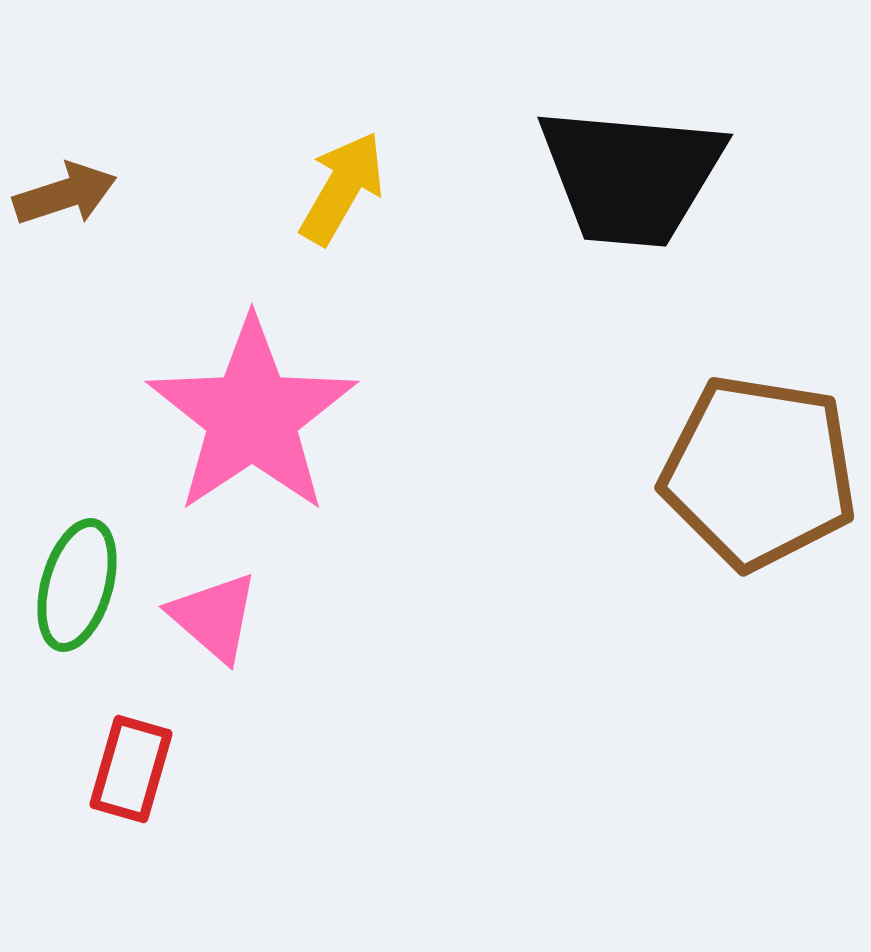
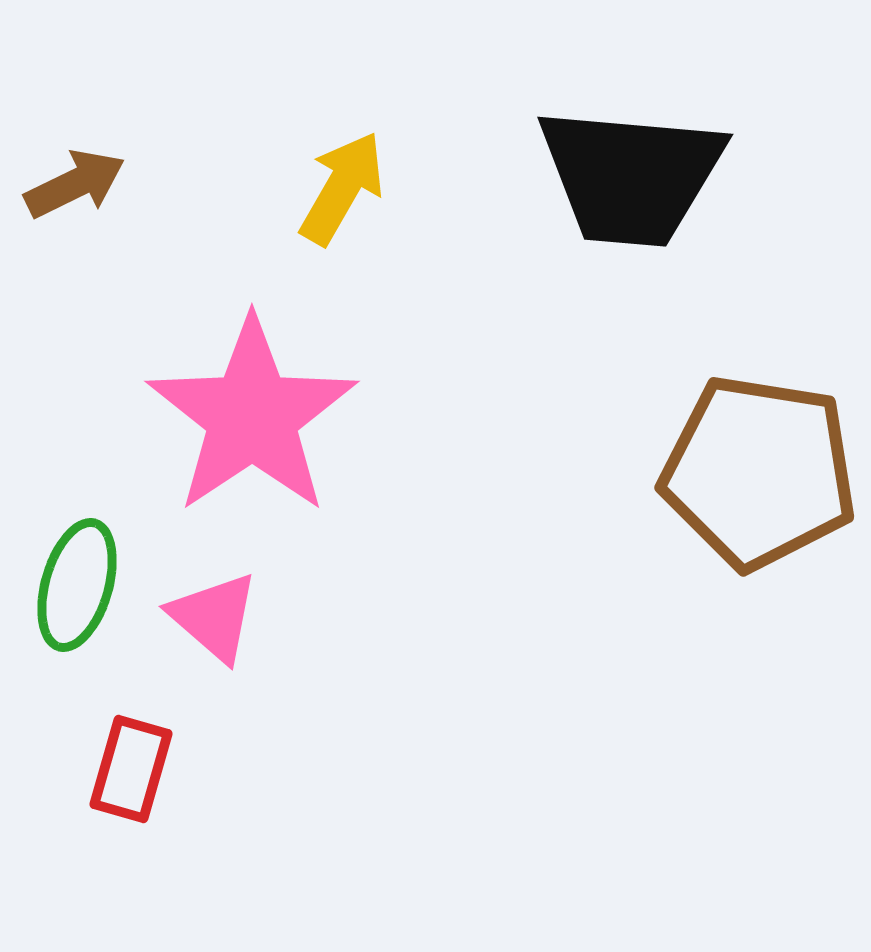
brown arrow: moved 10 px right, 10 px up; rotated 8 degrees counterclockwise
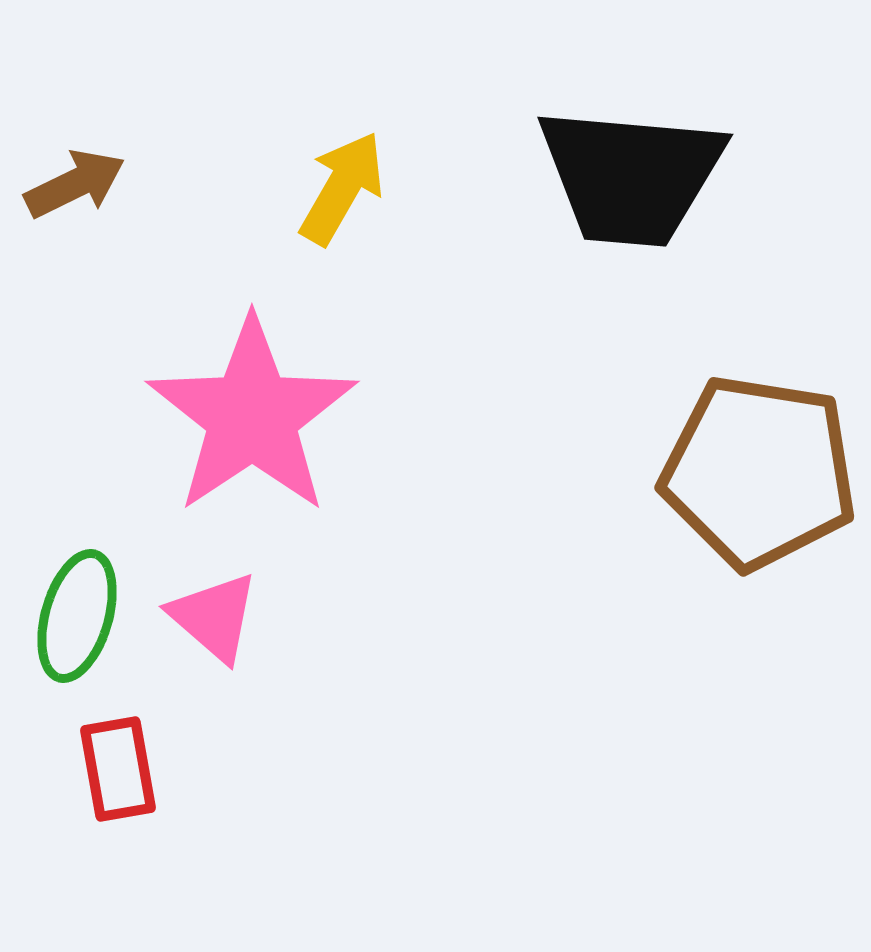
green ellipse: moved 31 px down
red rectangle: moved 13 px left; rotated 26 degrees counterclockwise
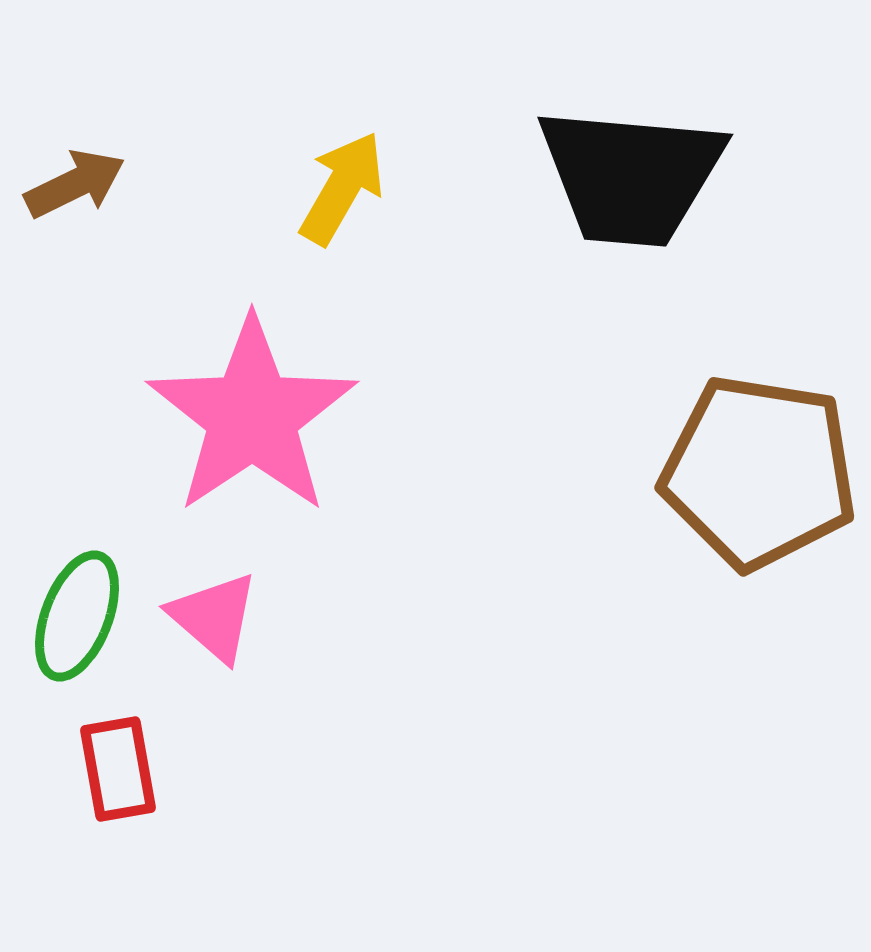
green ellipse: rotated 5 degrees clockwise
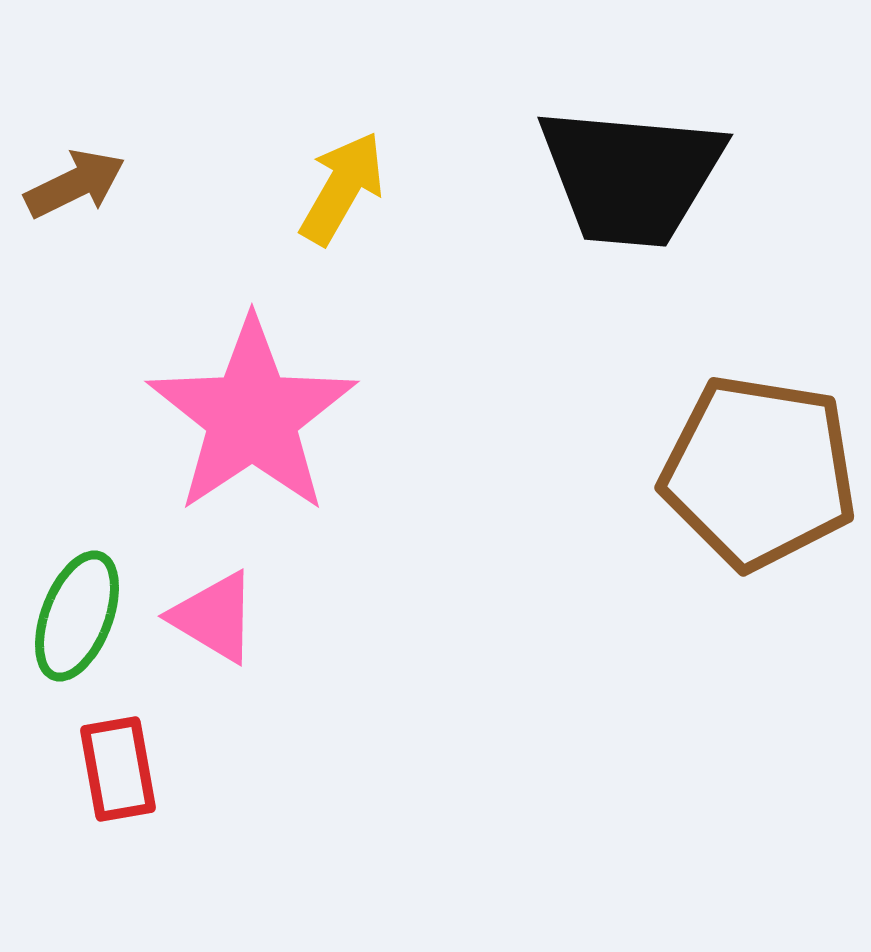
pink triangle: rotated 10 degrees counterclockwise
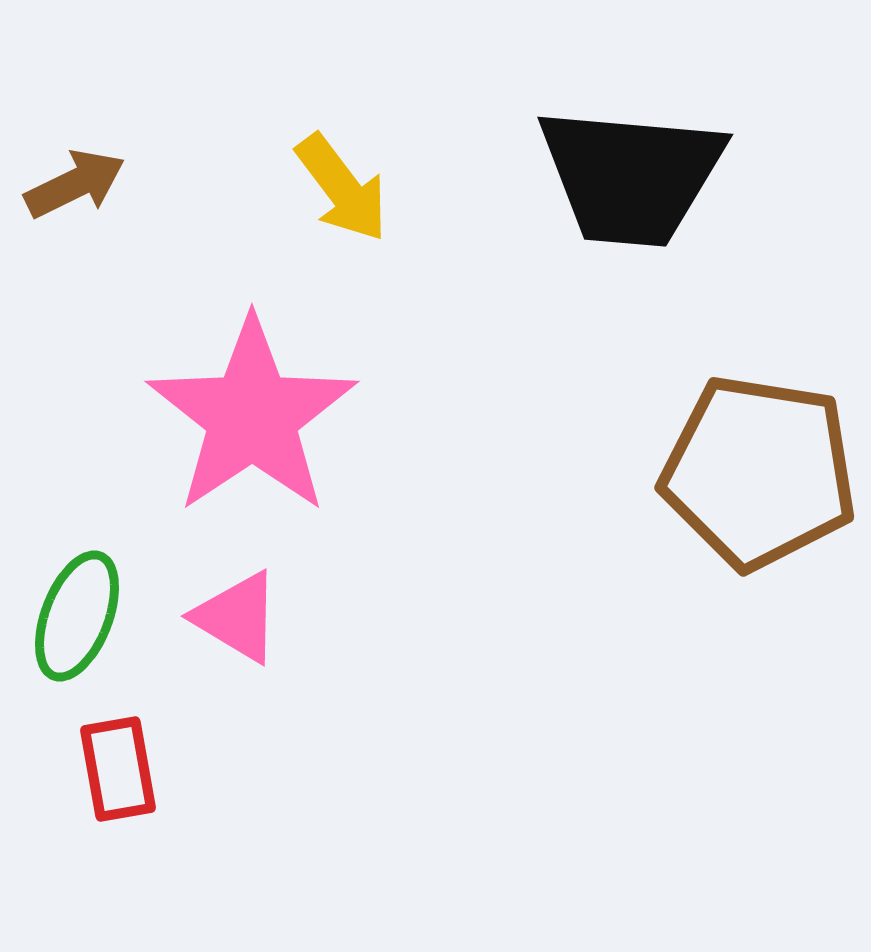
yellow arrow: rotated 113 degrees clockwise
pink triangle: moved 23 px right
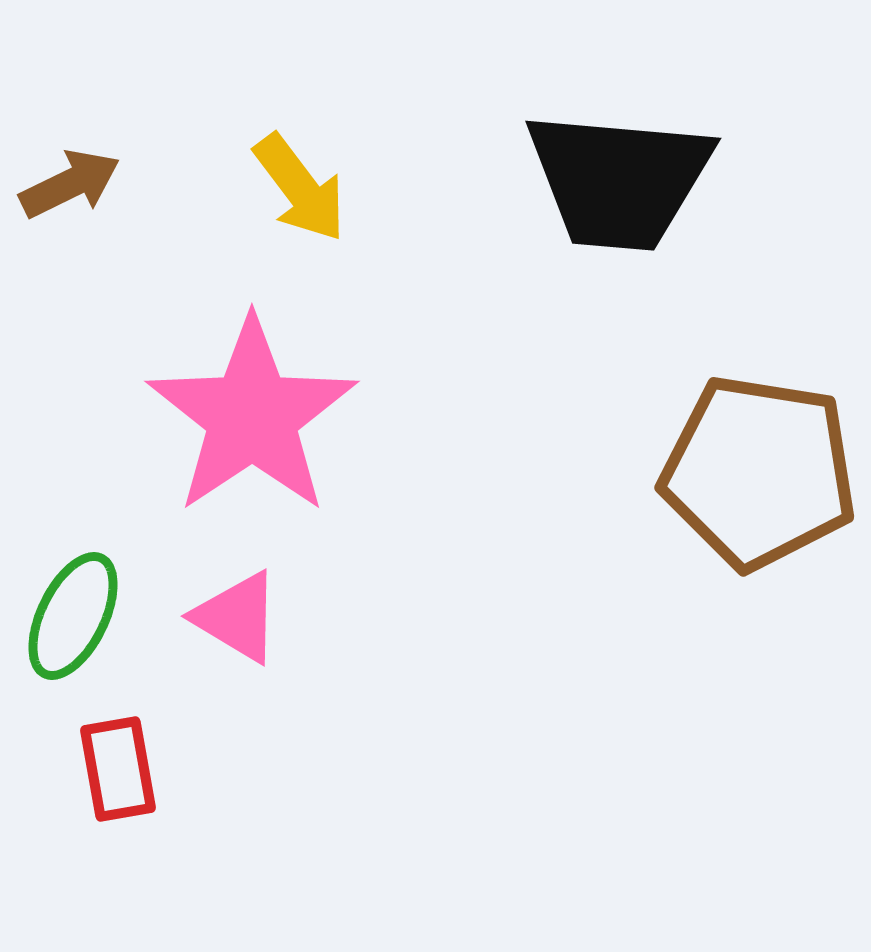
black trapezoid: moved 12 px left, 4 px down
brown arrow: moved 5 px left
yellow arrow: moved 42 px left
green ellipse: moved 4 px left; rotated 5 degrees clockwise
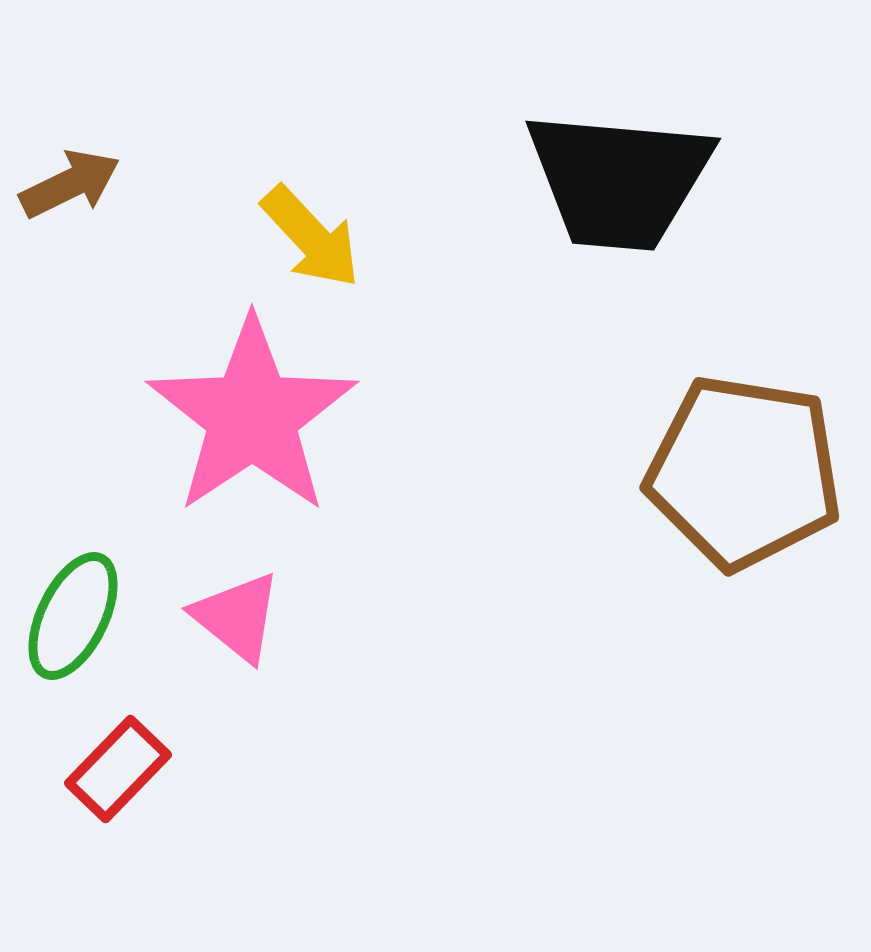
yellow arrow: moved 11 px right, 49 px down; rotated 6 degrees counterclockwise
brown pentagon: moved 15 px left
pink triangle: rotated 8 degrees clockwise
red rectangle: rotated 54 degrees clockwise
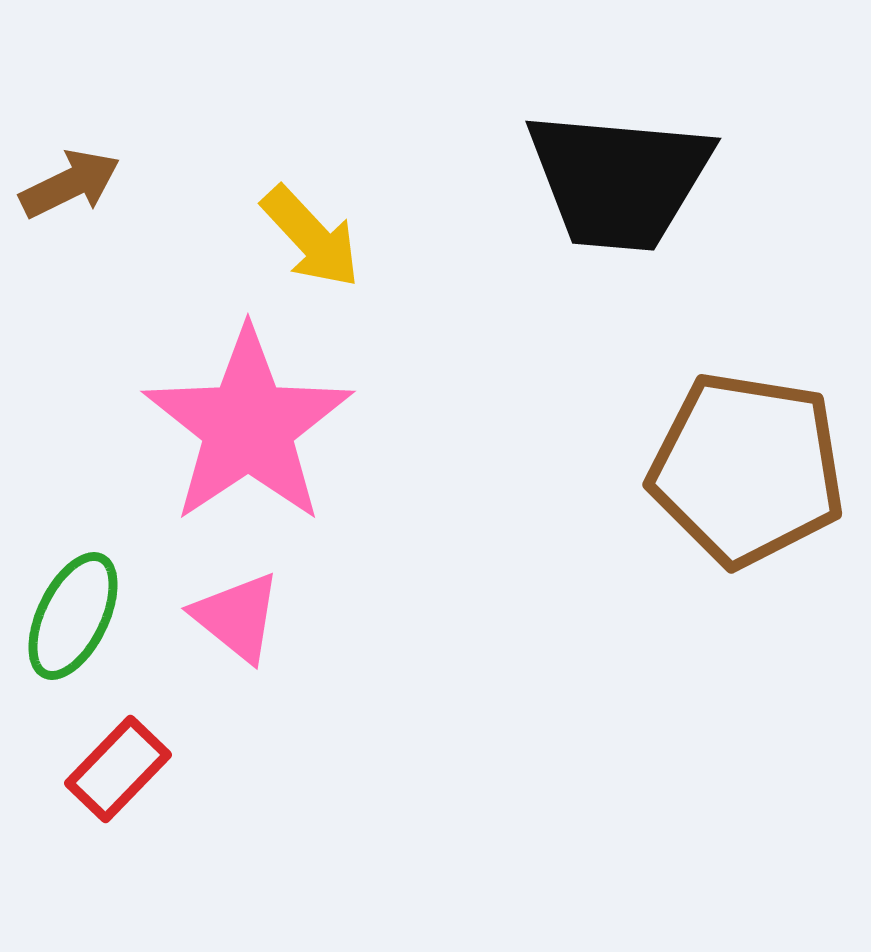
pink star: moved 4 px left, 10 px down
brown pentagon: moved 3 px right, 3 px up
